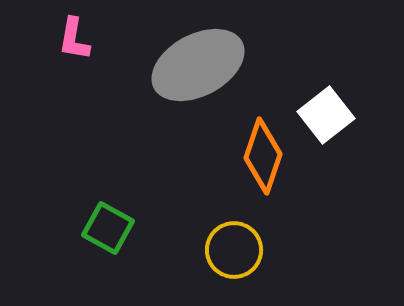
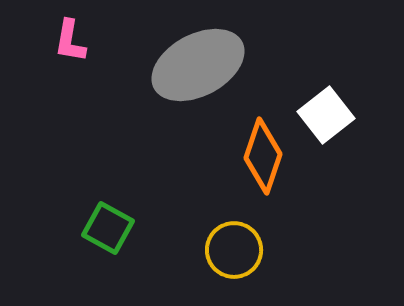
pink L-shape: moved 4 px left, 2 px down
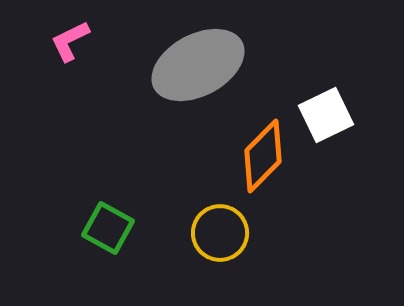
pink L-shape: rotated 54 degrees clockwise
white square: rotated 12 degrees clockwise
orange diamond: rotated 26 degrees clockwise
yellow circle: moved 14 px left, 17 px up
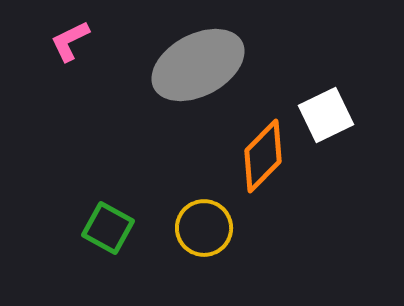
yellow circle: moved 16 px left, 5 px up
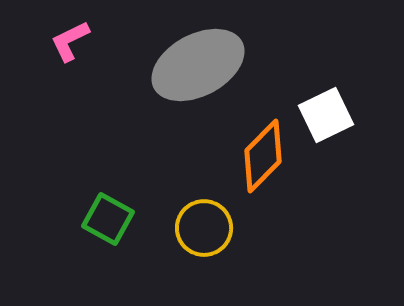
green square: moved 9 px up
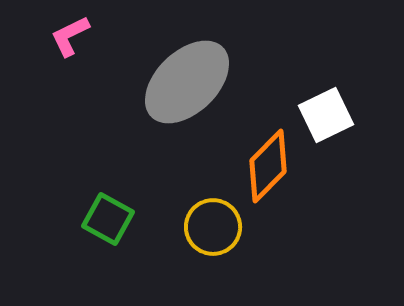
pink L-shape: moved 5 px up
gray ellipse: moved 11 px left, 17 px down; rotated 16 degrees counterclockwise
orange diamond: moved 5 px right, 10 px down
yellow circle: moved 9 px right, 1 px up
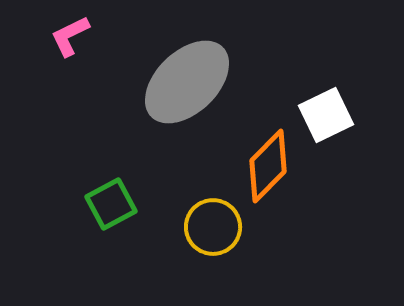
green square: moved 3 px right, 15 px up; rotated 33 degrees clockwise
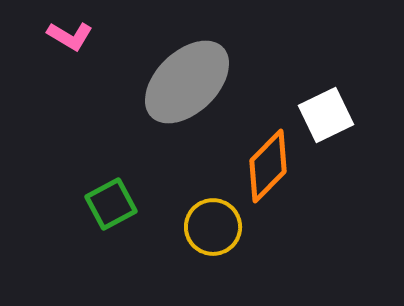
pink L-shape: rotated 123 degrees counterclockwise
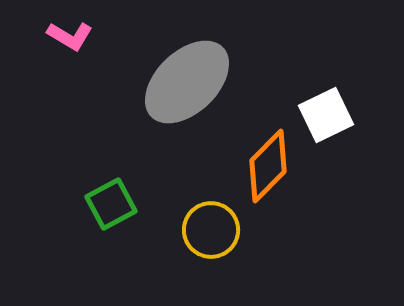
yellow circle: moved 2 px left, 3 px down
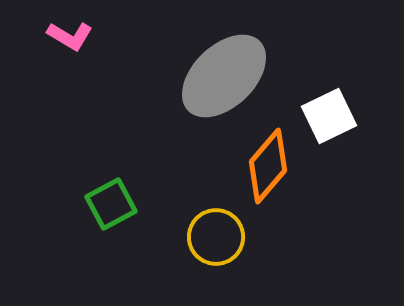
gray ellipse: moved 37 px right, 6 px up
white square: moved 3 px right, 1 px down
orange diamond: rotated 4 degrees counterclockwise
yellow circle: moved 5 px right, 7 px down
